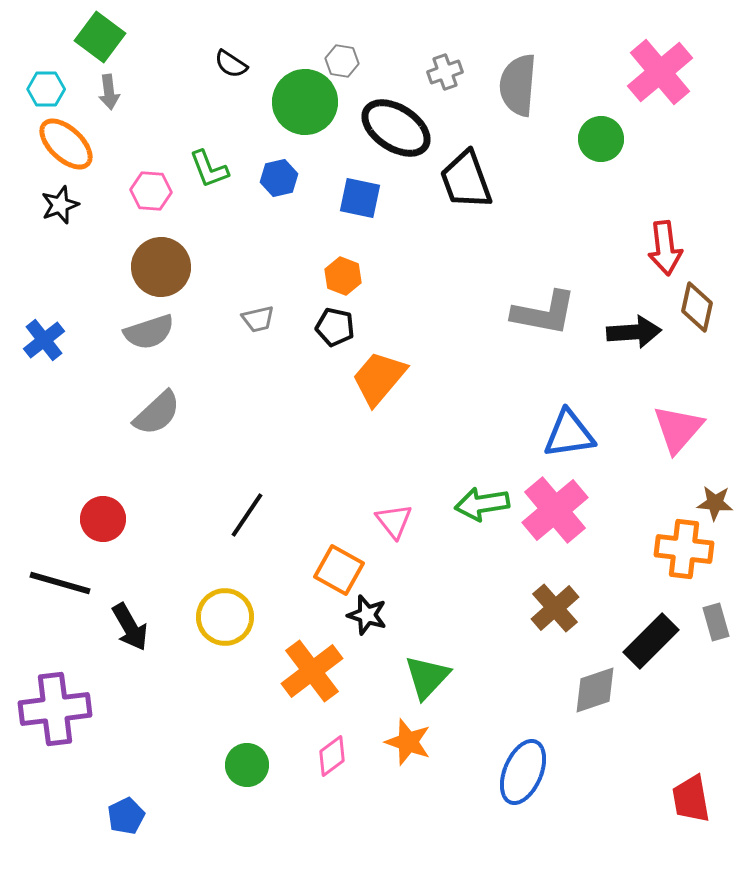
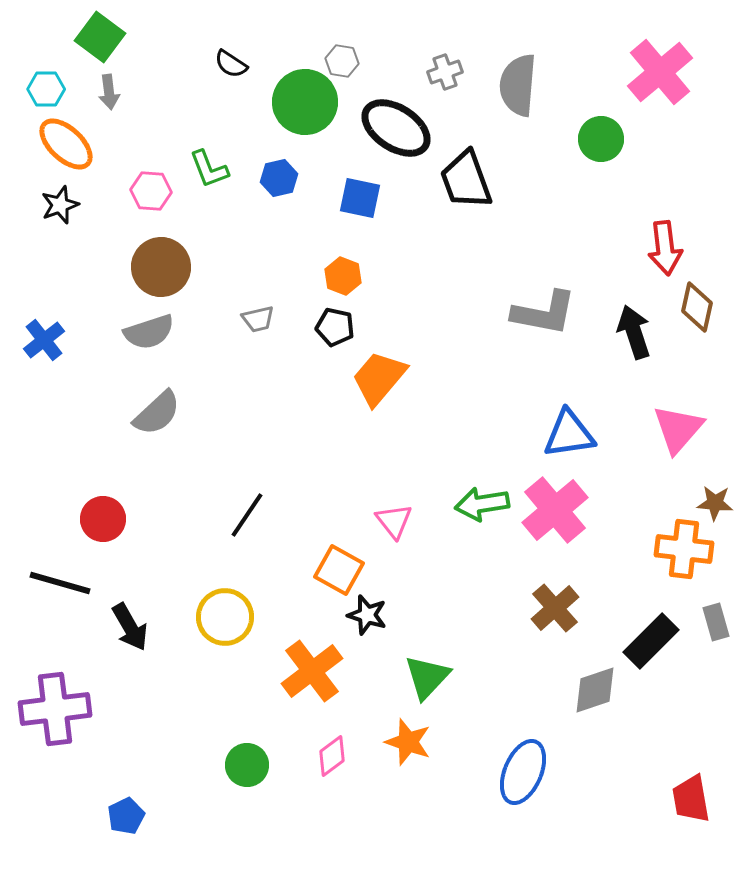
black arrow at (634, 332): rotated 104 degrees counterclockwise
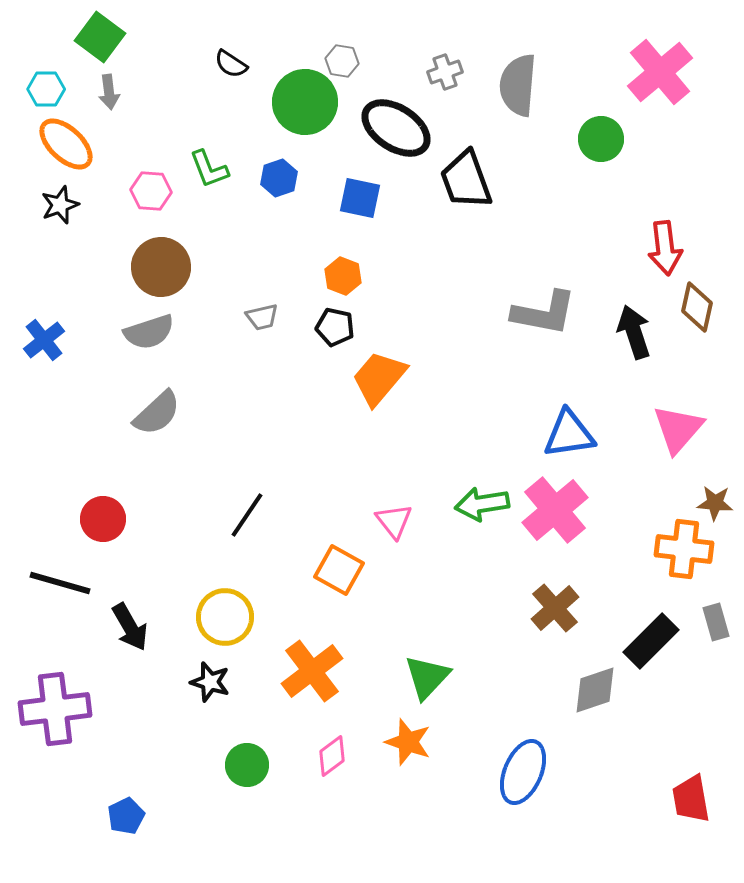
blue hexagon at (279, 178): rotated 6 degrees counterclockwise
gray trapezoid at (258, 319): moved 4 px right, 2 px up
black star at (367, 615): moved 157 px left, 67 px down
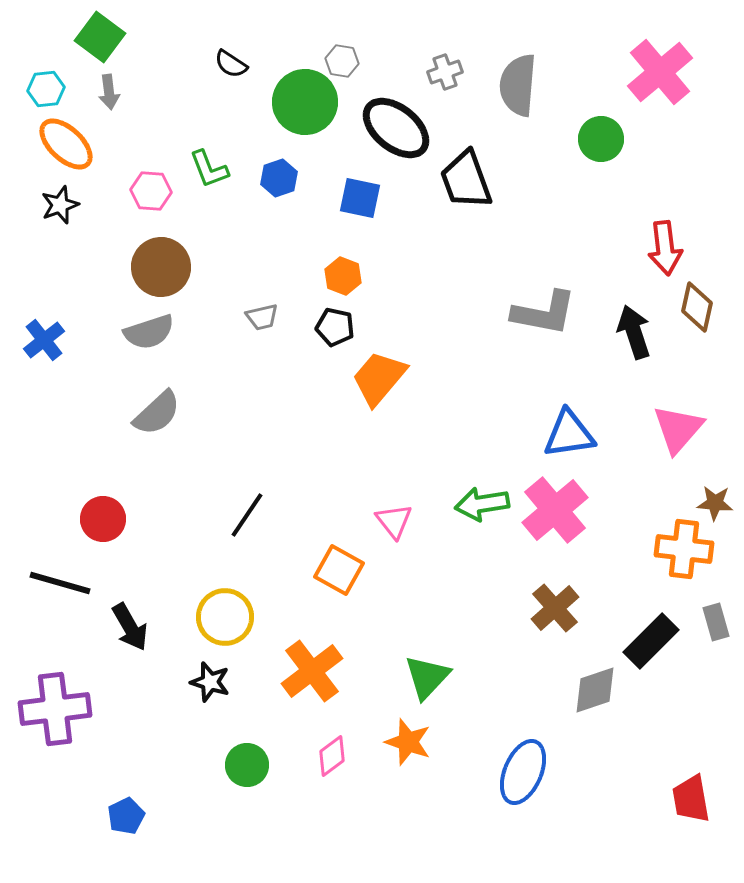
cyan hexagon at (46, 89): rotated 6 degrees counterclockwise
black ellipse at (396, 128): rotated 6 degrees clockwise
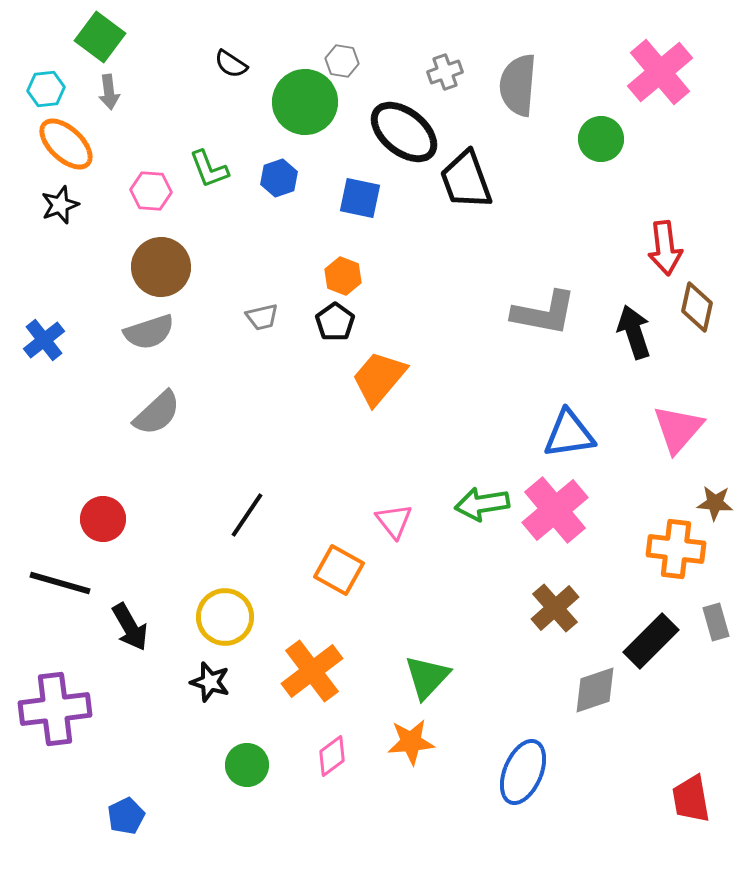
black ellipse at (396, 128): moved 8 px right, 4 px down
black pentagon at (335, 327): moved 5 px up; rotated 24 degrees clockwise
orange cross at (684, 549): moved 8 px left
orange star at (408, 742): moved 3 px right; rotated 24 degrees counterclockwise
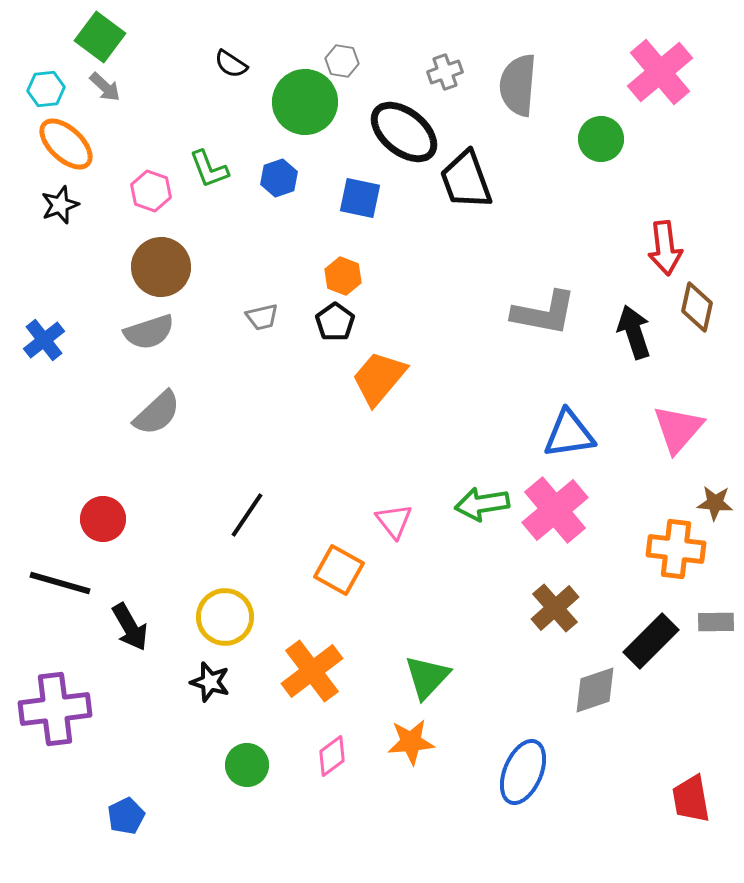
gray arrow at (109, 92): moved 4 px left, 5 px up; rotated 40 degrees counterclockwise
pink hexagon at (151, 191): rotated 15 degrees clockwise
gray rectangle at (716, 622): rotated 75 degrees counterclockwise
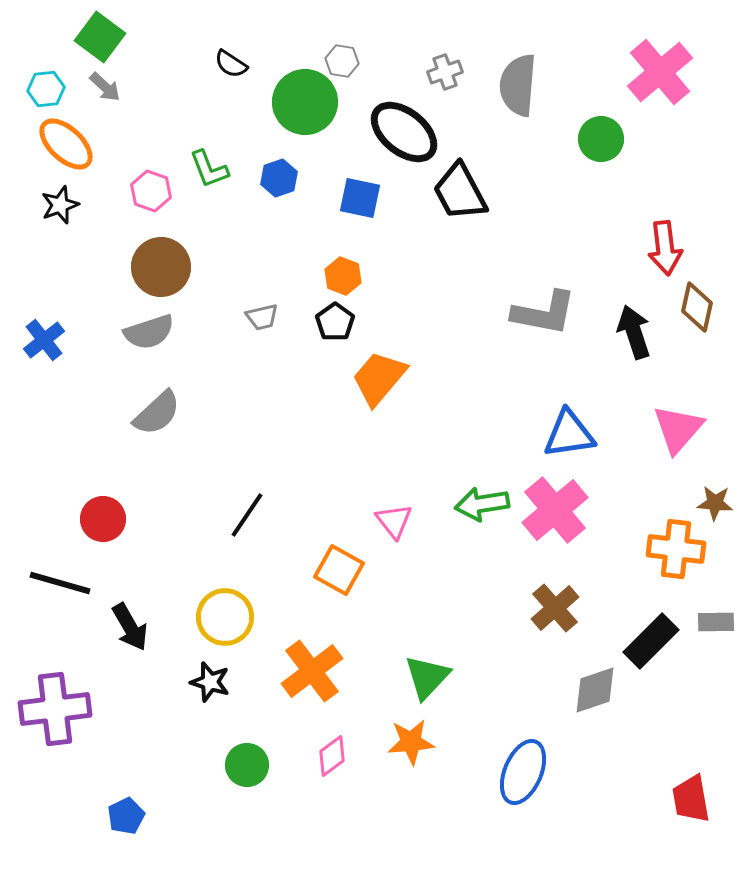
black trapezoid at (466, 180): moved 6 px left, 12 px down; rotated 8 degrees counterclockwise
